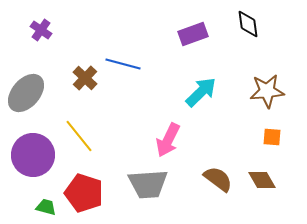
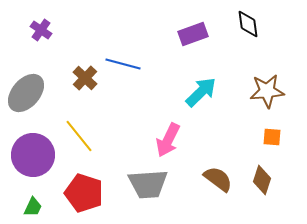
brown diamond: rotated 48 degrees clockwise
green trapezoid: moved 13 px left; rotated 100 degrees clockwise
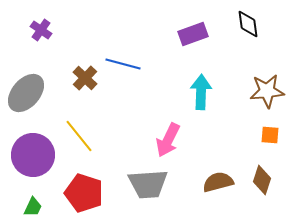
cyan arrow: rotated 44 degrees counterclockwise
orange square: moved 2 px left, 2 px up
brown semicircle: moved 3 px down; rotated 52 degrees counterclockwise
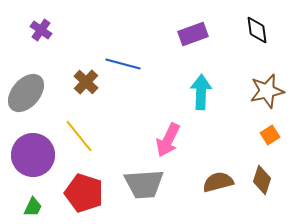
black diamond: moved 9 px right, 6 px down
brown cross: moved 1 px right, 4 px down
brown star: rotated 8 degrees counterclockwise
orange square: rotated 36 degrees counterclockwise
gray trapezoid: moved 4 px left
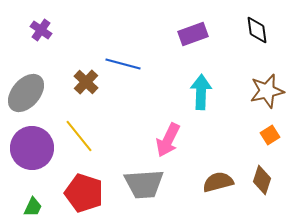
purple circle: moved 1 px left, 7 px up
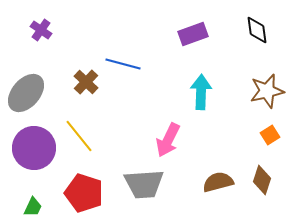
purple circle: moved 2 px right
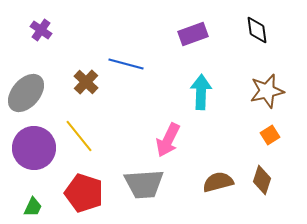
blue line: moved 3 px right
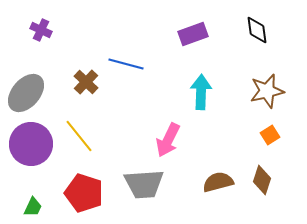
purple cross: rotated 10 degrees counterclockwise
purple circle: moved 3 px left, 4 px up
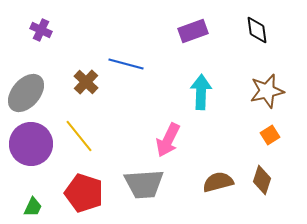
purple rectangle: moved 3 px up
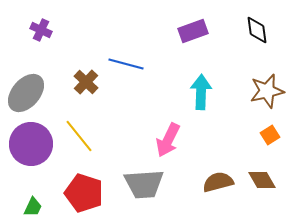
brown diamond: rotated 48 degrees counterclockwise
